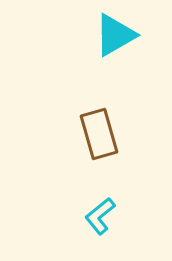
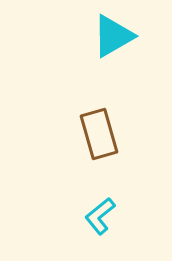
cyan triangle: moved 2 px left, 1 px down
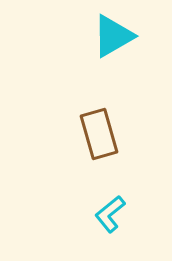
cyan L-shape: moved 10 px right, 2 px up
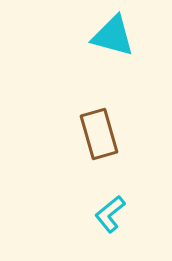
cyan triangle: rotated 45 degrees clockwise
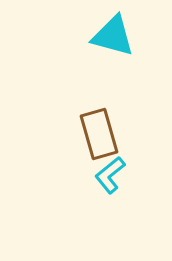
cyan L-shape: moved 39 px up
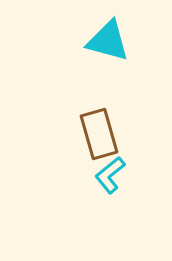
cyan triangle: moved 5 px left, 5 px down
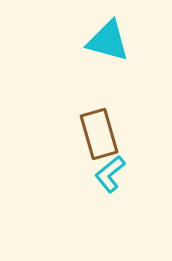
cyan L-shape: moved 1 px up
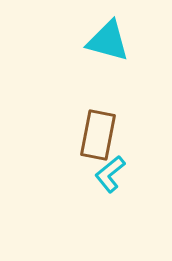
brown rectangle: moved 1 px left, 1 px down; rotated 27 degrees clockwise
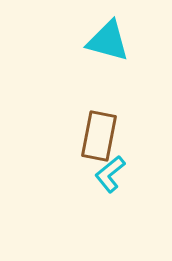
brown rectangle: moved 1 px right, 1 px down
